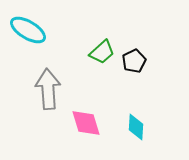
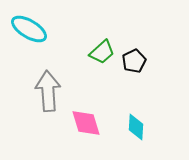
cyan ellipse: moved 1 px right, 1 px up
gray arrow: moved 2 px down
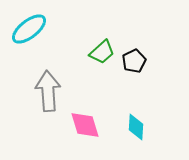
cyan ellipse: rotated 69 degrees counterclockwise
pink diamond: moved 1 px left, 2 px down
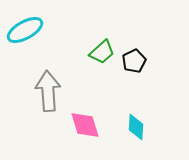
cyan ellipse: moved 4 px left, 1 px down; rotated 9 degrees clockwise
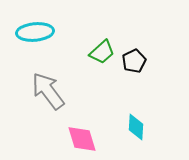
cyan ellipse: moved 10 px right, 2 px down; rotated 24 degrees clockwise
gray arrow: rotated 33 degrees counterclockwise
pink diamond: moved 3 px left, 14 px down
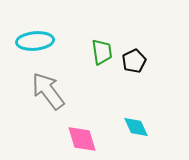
cyan ellipse: moved 9 px down
green trapezoid: rotated 56 degrees counterclockwise
cyan diamond: rotated 28 degrees counterclockwise
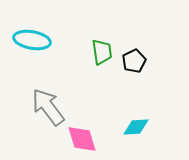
cyan ellipse: moved 3 px left, 1 px up; rotated 15 degrees clockwise
gray arrow: moved 16 px down
cyan diamond: rotated 68 degrees counterclockwise
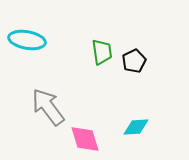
cyan ellipse: moved 5 px left
pink diamond: moved 3 px right
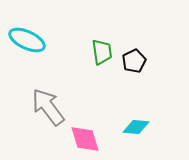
cyan ellipse: rotated 15 degrees clockwise
cyan diamond: rotated 8 degrees clockwise
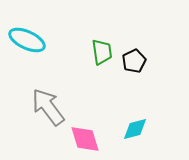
cyan diamond: moved 1 px left, 2 px down; rotated 20 degrees counterclockwise
